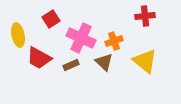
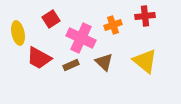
yellow ellipse: moved 2 px up
orange cross: moved 1 px left, 16 px up
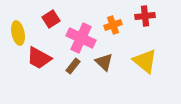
brown rectangle: moved 2 px right, 1 px down; rotated 28 degrees counterclockwise
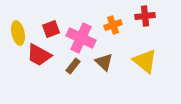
red square: moved 10 px down; rotated 12 degrees clockwise
red trapezoid: moved 3 px up
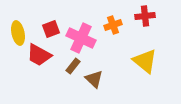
brown triangle: moved 10 px left, 17 px down
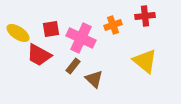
red square: rotated 12 degrees clockwise
yellow ellipse: rotated 45 degrees counterclockwise
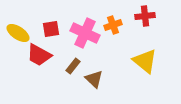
pink cross: moved 4 px right, 5 px up
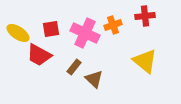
brown rectangle: moved 1 px right, 1 px down
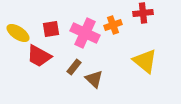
red cross: moved 2 px left, 3 px up
red trapezoid: moved 1 px down
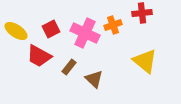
red cross: moved 1 px left
red square: rotated 18 degrees counterclockwise
yellow ellipse: moved 2 px left, 2 px up
brown rectangle: moved 5 px left
